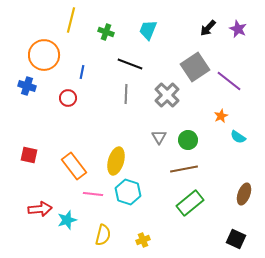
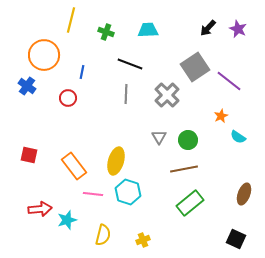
cyan trapezoid: rotated 65 degrees clockwise
blue cross: rotated 18 degrees clockwise
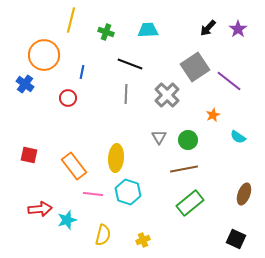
purple star: rotated 12 degrees clockwise
blue cross: moved 2 px left, 2 px up
orange star: moved 8 px left, 1 px up
yellow ellipse: moved 3 px up; rotated 12 degrees counterclockwise
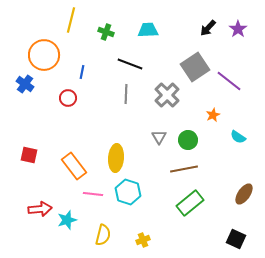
brown ellipse: rotated 15 degrees clockwise
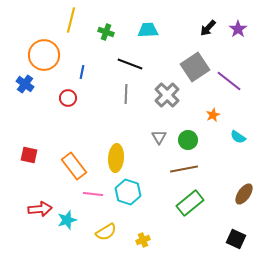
yellow semicircle: moved 3 px right, 3 px up; rotated 45 degrees clockwise
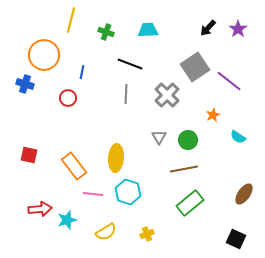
blue cross: rotated 18 degrees counterclockwise
yellow cross: moved 4 px right, 6 px up
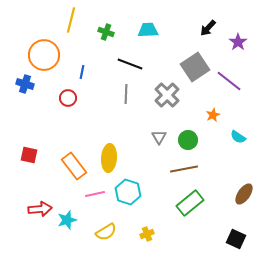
purple star: moved 13 px down
yellow ellipse: moved 7 px left
pink line: moved 2 px right; rotated 18 degrees counterclockwise
